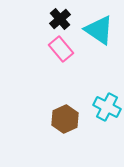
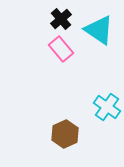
black cross: moved 1 px right
cyan cross: rotated 8 degrees clockwise
brown hexagon: moved 15 px down
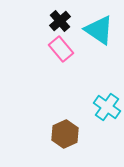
black cross: moved 1 px left, 2 px down
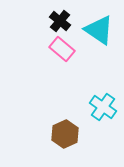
black cross: rotated 10 degrees counterclockwise
pink rectangle: moved 1 px right; rotated 10 degrees counterclockwise
cyan cross: moved 4 px left
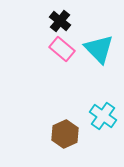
cyan triangle: moved 19 px down; rotated 12 degrees clockwise
cyan cross: moved 9 px down
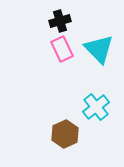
black cross: rotated 35 degrees clockwise
pink rectangle: rotated 25 degrees clockwise
cyan cross: moved 7 px left, 9 px up; rotated 16 degrees clockwise
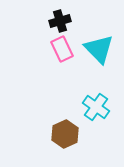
cyan cross: rotated 16 degrees counterclockwise
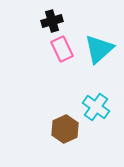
black cross: moved 8 px left
cyan triangle: rotated 32 degrees clockwise
brown hexagon: moved 5 px up
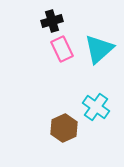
brown hexagon: moved 1 px left, 1 px up
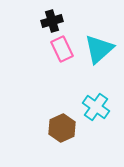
brown hexagon: moved 2 px left
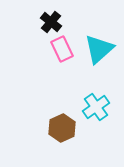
black cross: moved 1 px left, 1 px down; rotated 35 degrees counterclockwise
cyan cross: rotated 20 degrees clockwise
